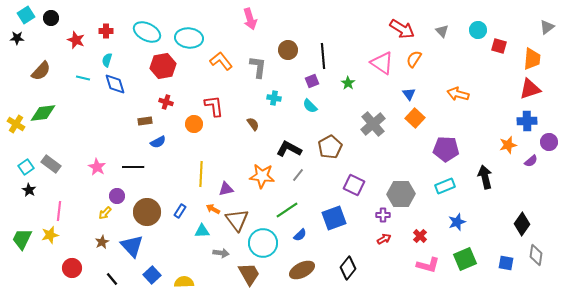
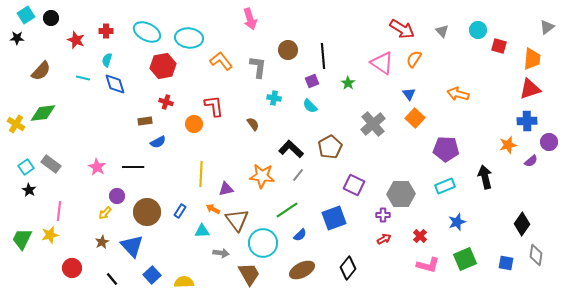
black L-shape at (289, 149): moved 2 px right; rotated 15 degrees clockwise
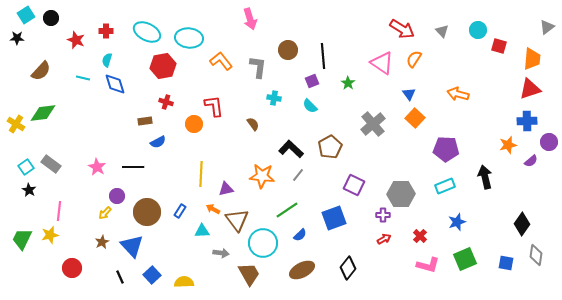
black line at (112, 279): moved 8 px right, 2 px up; rotated 16 degrees clockwise
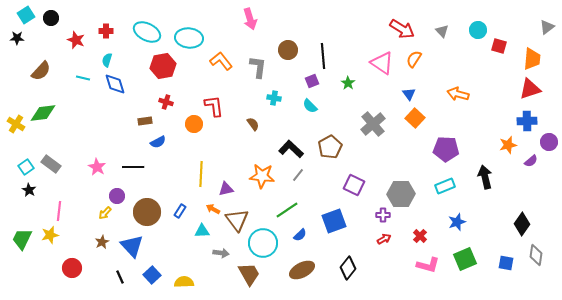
blue square at (334, 218): moved 3 px down
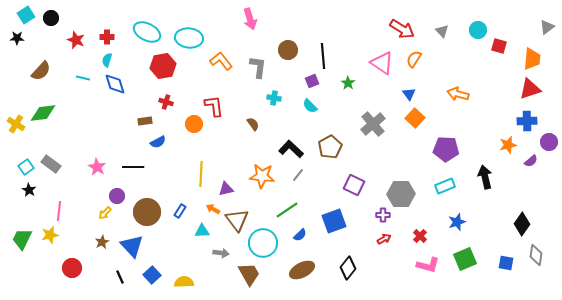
red cross at (106, 31): moved 1 px right, 6 px down
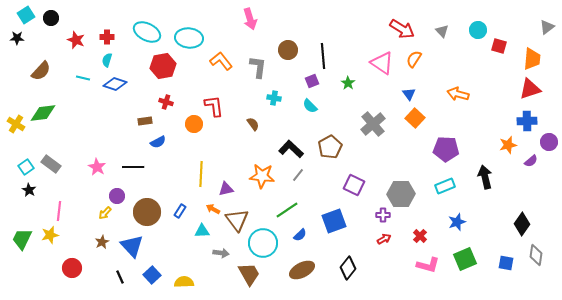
blue diamond at (115, 84): rotated 55 degrees counterclockwise
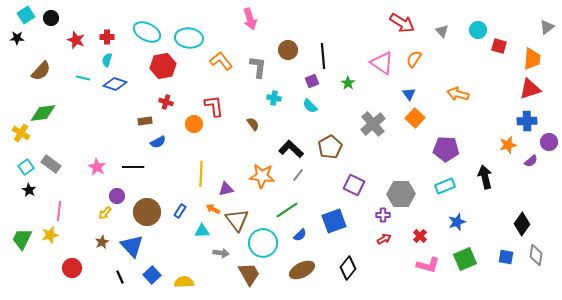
red arrow at (402, 29): moved 6 px up
yellow cross at (16, 124): moved 5 px right, 9 px down
blue square at (506, 263): moved 6 px up
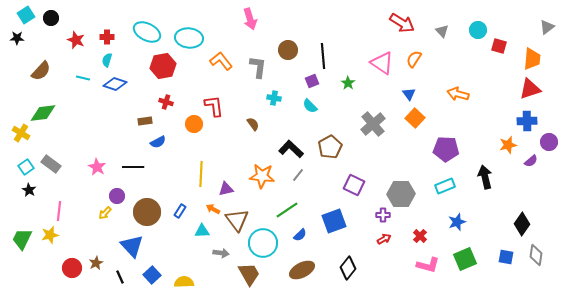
brown star at (102, 242): moved 6 px left, 21 px down
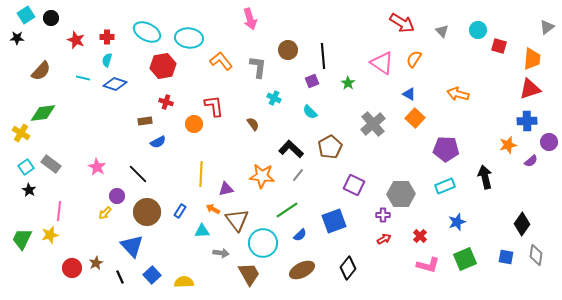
blue triangle at (409, 94): rotated 24 degrees counterclockwise
cyan cross at (274, 98): rotated 16 degrees clockwise
cyan semicircle at (310, 106): moved 6 px down
black line at (133, 167): moved 5 px right, 7 px down; rotated 45 degrees clockwise
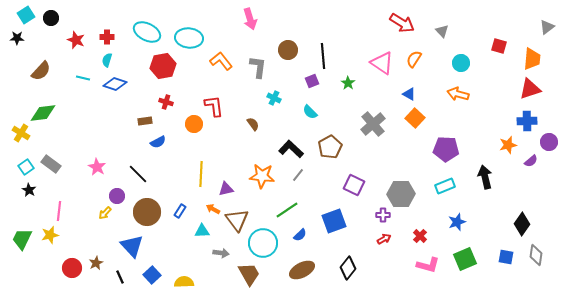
cyan circle at (478, 30): moved 17 px left, 33 px down
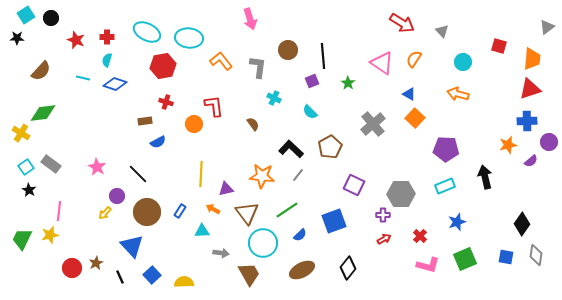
cyan circle at (461, 63): moved 2 px right, 1 px up
brown triangle at (237, 220): moved 10 px right, 7 px up
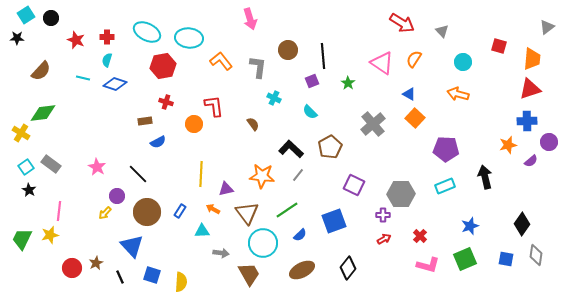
blue star at (457, 222): moved 13 px right, 4 px down
blue square at (506, 257): moved 2 px down
blue square at (152, 275): rotated 30 degrees counterclockwise
yellow semicircle at (184, 282): moved 3 px left; rotated 96 degrees clockwise
